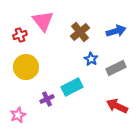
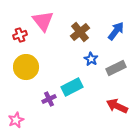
blue arrow: rotated 36 degrees counterclockwise
purple cross: moved 2 px right
pink star: moved 2 px left, 5 px down
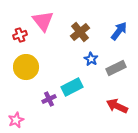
blue arrow: moved 3 px right
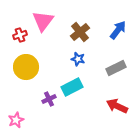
pink triangle: rotated 15 degrees clockwise
blue arrow: moved 1 px left, 1 px up
blue star: moved 13 px left; rotated 16 degrees counterclockwise
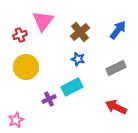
red arrow: moved 1 px left, 1 px down
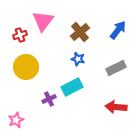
red arrow: rotated 20 degrees counterclockwise
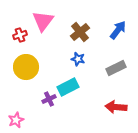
cyan rectangle: moved 4 px left
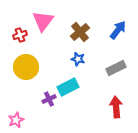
red arrow: rotated 80 degrees clockwise
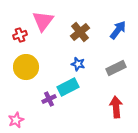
blue star: moved 5 px down
